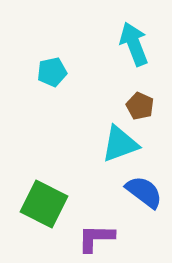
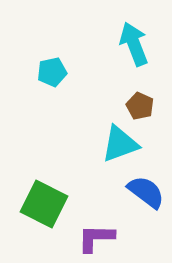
blue semicircle: moved 2 px right
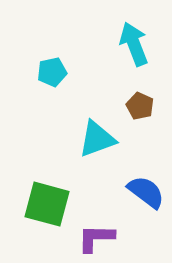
cyan triangle: moved 23 px left, 5 px up
green square: moved 3 px right; rotated 12 degrees counterclockwise
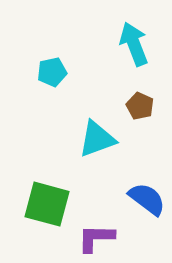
blue semicircle: moved 1 px right, 7 px down
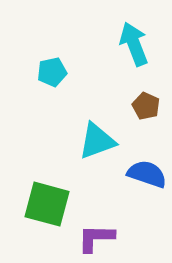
brown pentagon: moved 6 px right
cyan triangle: moved 2 px down
blue semicircle: moved 25 px up; rotated 18 degrees counterclockwise
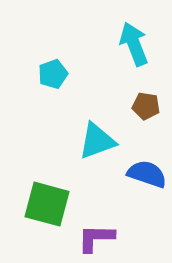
cyan pentagon: moved 1 px right, 2 px down; rotated 8 degrees counterclockwise
brown pentagon: rotated 16 degrees counterclockwise
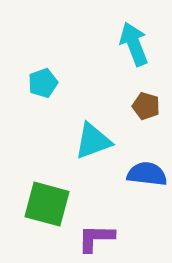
cyan pentagon: moved 10 px left, 9 px down
brown pentagon: rotated 8 degrees clockwise
cyan triangle: moved 4 px left
blue semicircle: rotated 12 degrees counterclockwise
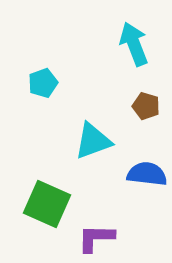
green square: rotated 9 degrees clockwise
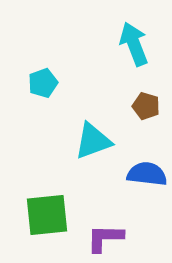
green square: moved 11 px down; rotated 30 degrees counterclockwise
purple L-shape: moved 9 px right
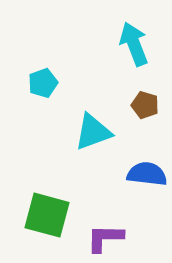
brown pentagon: moved 1 px left, 1 px up
cyan triangle: moved 9 px up
green square: rotated 21 degrees clockwise
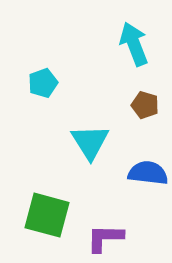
cyan triangle: moved 3 px left, 10 px down; rotated 42 degrees counterclockwise
blue semicircle: moved 1 px right, 1 px up
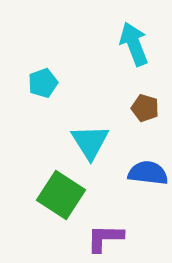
brown pentagon: moved 3 px down
green square: moved 14 px right, 20 px up; rotated 18 degrees clockwise
